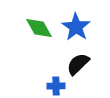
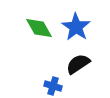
black semicircle: rotated 10 degrees clockwise
blue cross: moved 3 px left; rotated 18 degrees clockwise
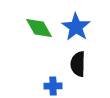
black semicircle: rotated 55 degrees counterclockwise
blue cross: rotated 18 degrees counterclockwise
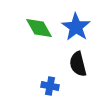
black semicircle: rotated 15 degrees counterclockwise
blue cross: moved 3 px left; rotated 12 degrees clockwise
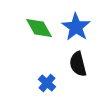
blue cross: moved 3 px left, 3 px up; rotated 30 degrees clockwise
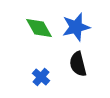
blue star: rotated 24 degrees clockwise
blue cross: moved 6 px left, 6 px up
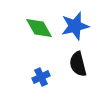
blue star: moved 1 px left, 1 px up
blue cross: rotated 24 degrees clockwise
